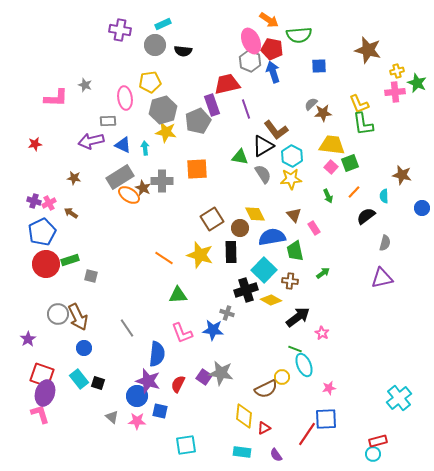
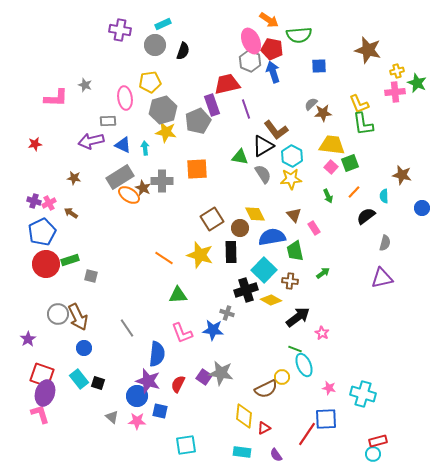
black semicircle at (183, 51): rotated 78 degrees counterclockwise
pink star at (329, 388): rotated 24 degrees clockwise
cyan cross at (399, 398): moved 36 px left, 4 px up; rotated 35 degrees counterclockwise
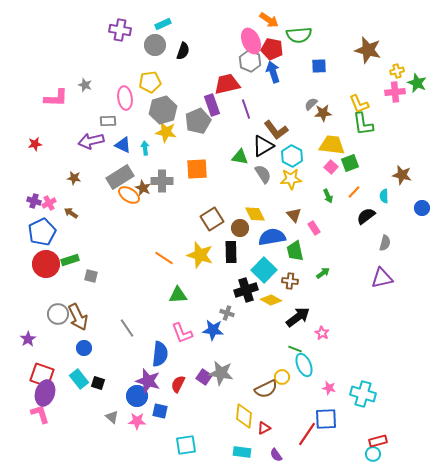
blue semicircle at (157, 354): moved 3 px right
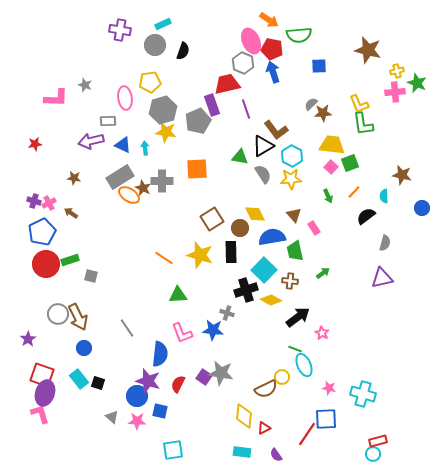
gray hexagon at (250, 61): moved 7 px left, 2 px down
cyan square at (186, 445): moved 13 px left, 5 px down
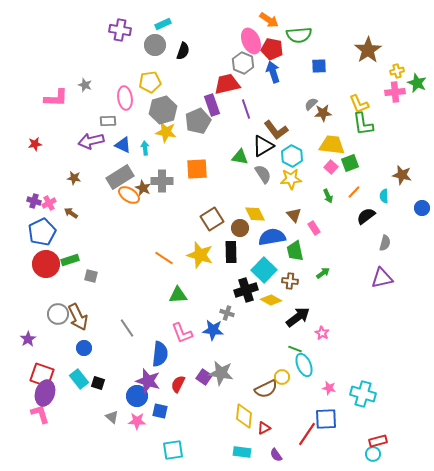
brown star at (368, 50): rotated 24 degrees clockwise
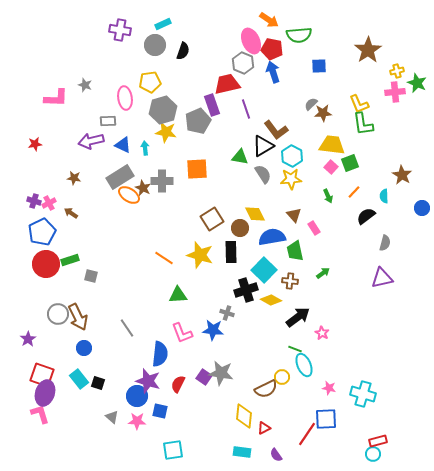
brown star at (402, 175): rotated 18 degrees clockwise
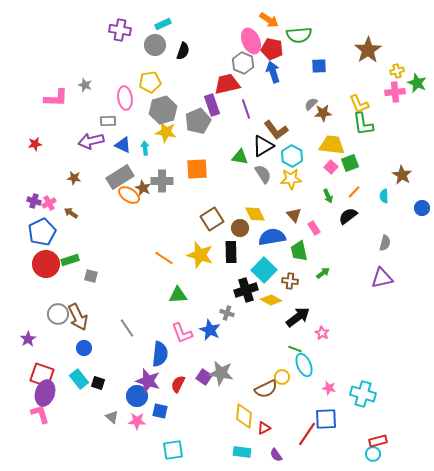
black semicircle at (366, 216): moved 18 px left
green trapezoid at (295, 251): moved 4 px right
blue star at (213, 330): moved 3 px left; rotated 20 degrees clockwise
